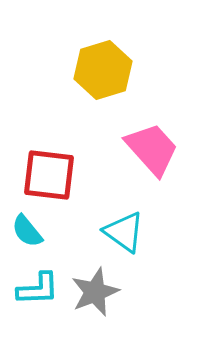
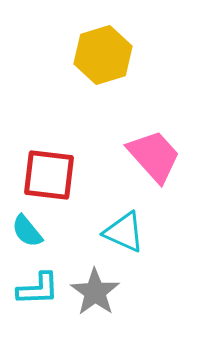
yellow hexagon: moved 15 px up
pink trapezoid: moved 2 px right, 7 px down
cyan triangle: rotated 12 degrees counterclockwise
gray star: rotated 15 degrees counterclockwise
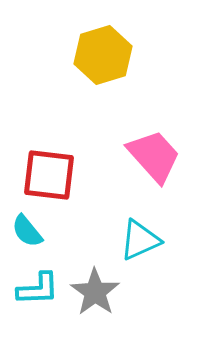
cyan triangle: moved 16 px right, 8 px down; rotated 48 degrees counterclockwise
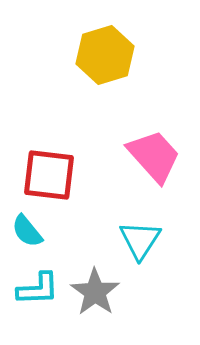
yellow hexagon: moved 2 px right
cyan triangle: rotated 33 degrees counterclockwise
